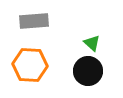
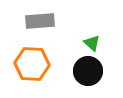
gray rectangle: moved 6 px right
orange hexagon: moved 2 px right, 1 px up
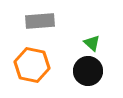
orange hexagon: moved 1 px down; rotated 8 degrees clockwise
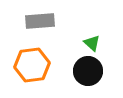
orange hexagon: rotated 20 degrees counterclockwise
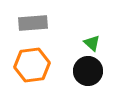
gray rectangle: moved 7 px left, 2 px down
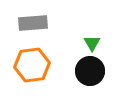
green triangle: rotated 18 degrees clockwise
black circle: moved 2 px right
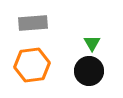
black circle: moved 1 px left
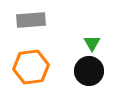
gray rectangle: moved 2 px left, 3 px up
orange hexagon: moved 1 px left, 2 px down
